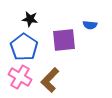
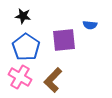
black star: moved 7 px left, 3 px up
blue pentagon: moved 2 px right
brown L-shape: moved 3 px right
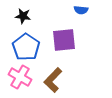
blue semicircle: moved 9 px left, 15 px up
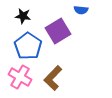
purple square: moved 6 px left, 9 px up; rotated 25 degrees counterclockwise
blue pentagon: moved 2 px right, 1 px up
brown L-shape: moved 2 px up
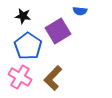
blue semicircle: moved 1 px left, 1 px down
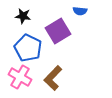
blue pentagon: moved 2 px down; rotated 8 degrees counterclockwise
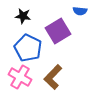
brown L-shape: moved 1 px up
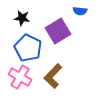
black star: moved 1 px left, 2 px down
brown L-shape: moved 1 px up
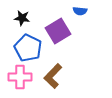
pink cross: rotated 30 degrees counterclockwise
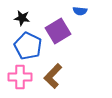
blue pentagon: moved 2 px up
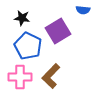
blue semicircle: moved 3 px right, 1 px up
brown L-shape: moved 2 px left
